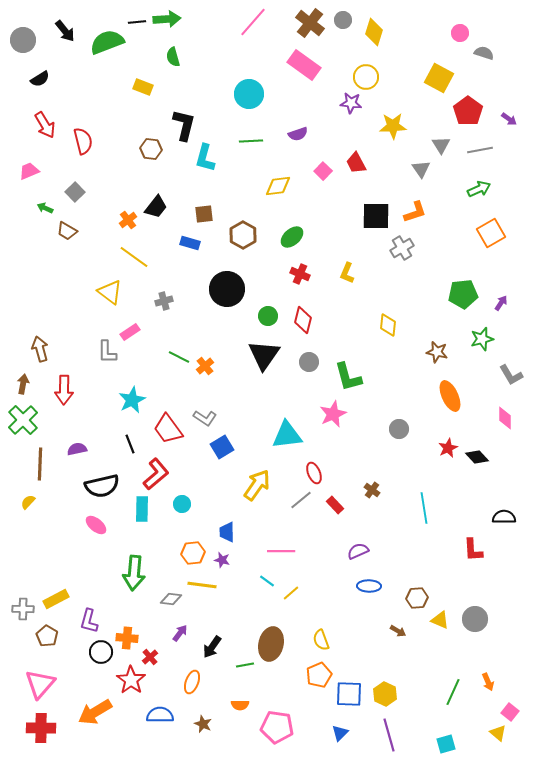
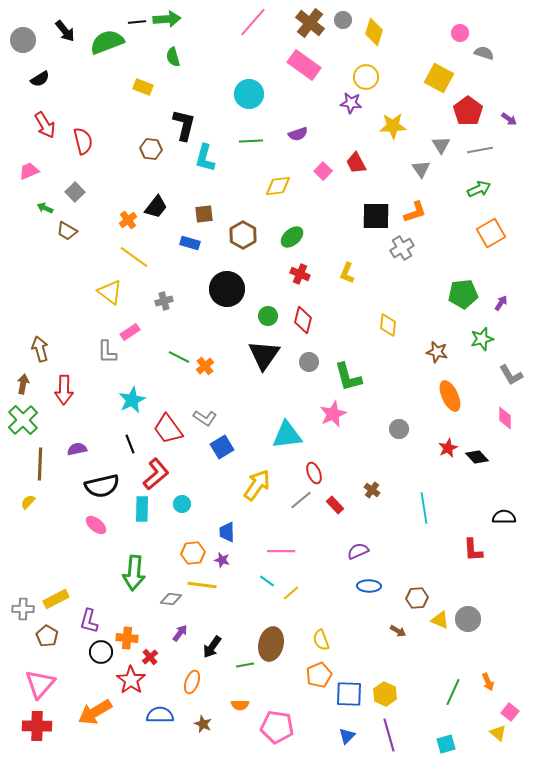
gray circle at (475, 619): moved 7 px left
red cross at (41, 728): moved 4 px left, 2 px up
blue triangle at (340, 733): moved 7 px right, 3 px down
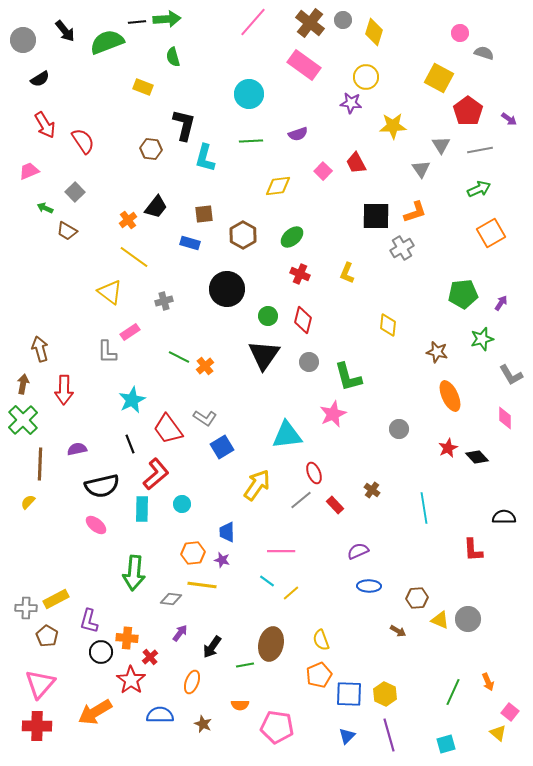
red semicircle at (83, 141): rotated 20 degrees counterclockwise
gray cross at (23, 609): moved 3 px right, 1 px up
